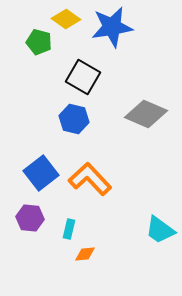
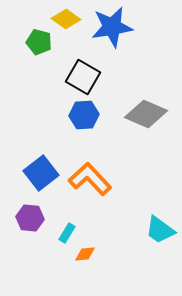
blue hexagon: moved 10 px right, 4 px up; rotated 16 degrees counterclockwise
cyan rectangle: moved 2 px left, 4 px down; rotated 18 degrees clockwise
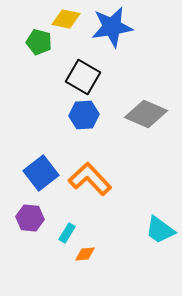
yellow diamond: rotated 24 degrees counterclockwise
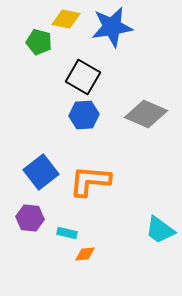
blue square: moved 1 px up
orange L-shape: moved 2 px down; rotated 42 degrees counterclockwise
cyan rectangle: rotated 72 degrees clockwise
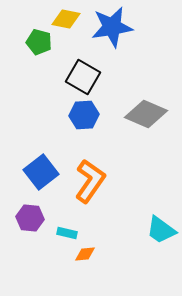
orange L-shape: rotated 120 degrees clockwise
cyan trapezoid: moved 1 px right
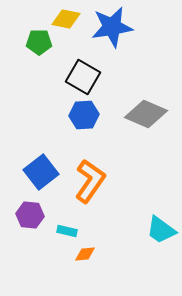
green pentagon: rotated 15 degrees counterclockwise
purple hexagon: moved 3 px up
cyan rectangle: moved 2 px up
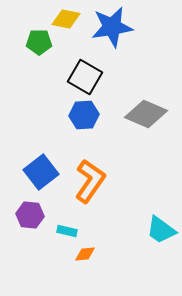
black square: moved 2 px right
